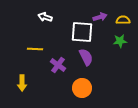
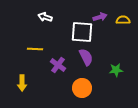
green star: moved 4 px left, 29 px down
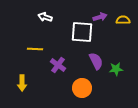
purple semicircle: moved 10 px right, 4 px down
green star: moved 1 px up
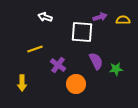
yellow line: rotated 21 degrees counterclockwise
orange circle: moved 6 px left, 4 px up
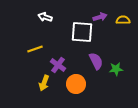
yellow arrow: moved 22 px right; rotated 21 degrees clockwise
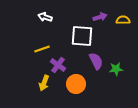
white square: moved 4 px down
yellow line: moved 7 px right
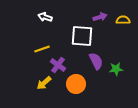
yellow arrow: rotated 28 degrees clockwise
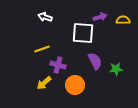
white square: moved 1 px right, 3 px up
purple semicircle: moved 1 px left
purple cross: rotated 21 degrees counterclockwise
orange circle: moved 1 px left, 1 px down
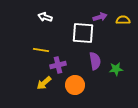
yellow line: moved 1 px left, 1 px down; rotated 28 degrees clockwise
purple semicircle: rotated 18 degrees clockwise
purple cross: rotated 28 degrees counterclockwise
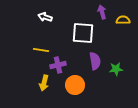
purple arrow: moved 2 px right, 5 px up; rotated 88 degrees counterclockwise
yellow arrow: rotated 35 degrees counterclockwise
